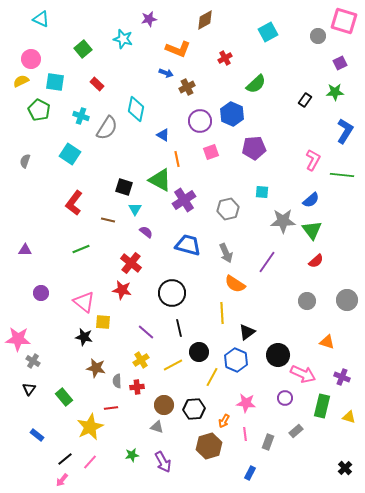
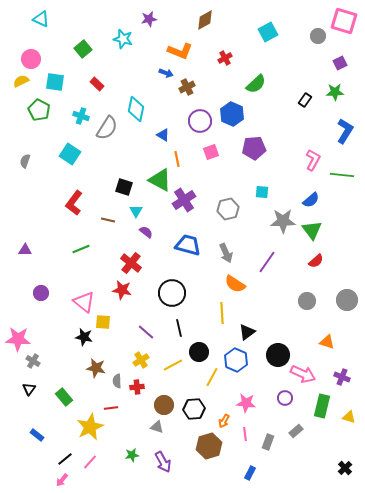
orange L-shape at (178, 49): moved 2 px right, 2 px down
cyan triangle at (135, 209): moved 1 px right, 2 px down
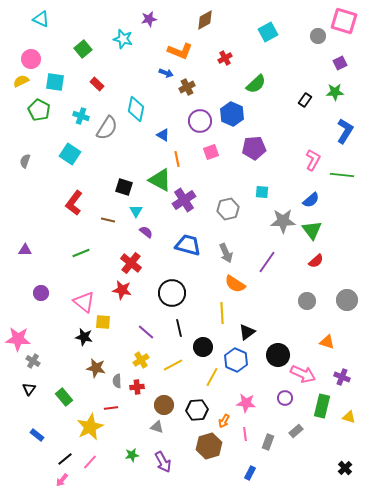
green line at (81, 249): moved 4 px down
black circle at (199, 352): moved 4 px right, 5 px up
black hexagon at (194, 409): moved 3 px right, 1 px down
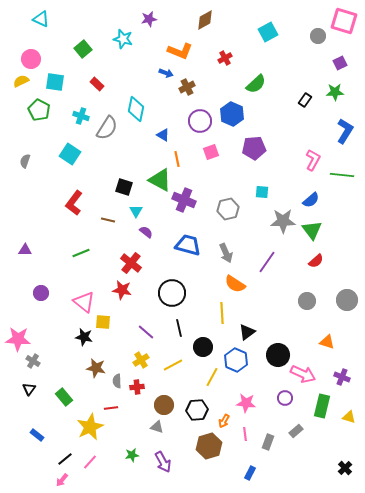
purple cross at (184, 200): rotated 35 degrees counterclockwise
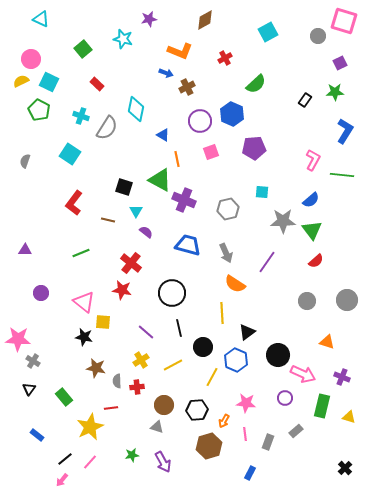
cyan square at (55, 82): moved 6 px left; rotated 18 degrees clockwise
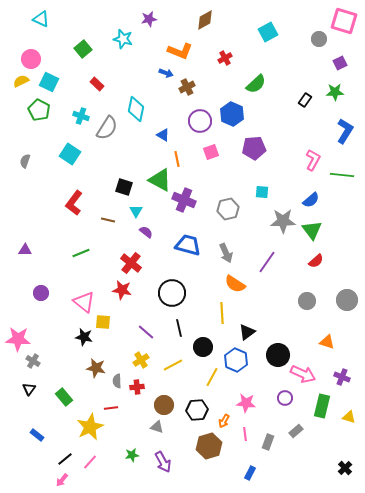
gray circle at (318, 36): moved 1 px right, 3 px down
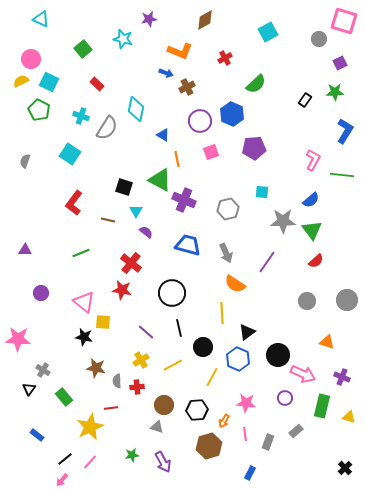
blue hexagon at (236, 360): moved 2 px right, 1 px up
gray cross at (33, 361): moved 10 px right, 9 px down
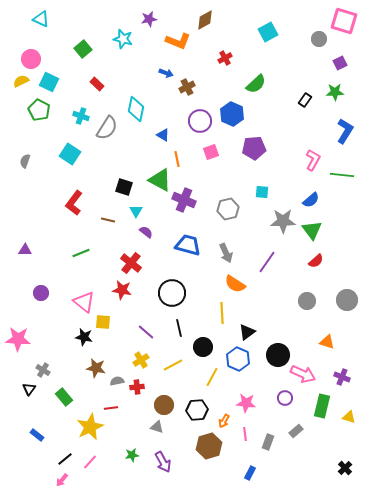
orange L-shape at (180, 51): moved 2 px left, 10 px up
gray semicircle at (117, 381): rotated 80 degrees clockwise
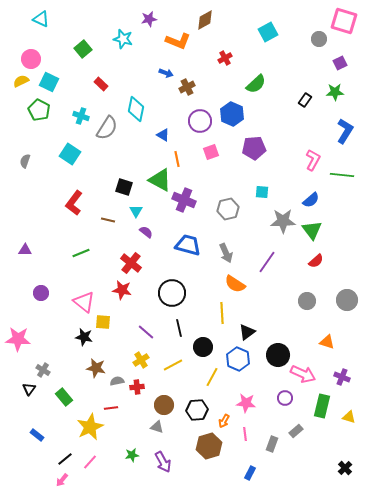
red rectangle at (97, 84): moved 4 px right
gray rectangle at (268, 442): moved 4 px right, 2 px down
